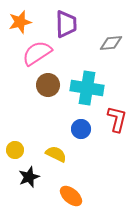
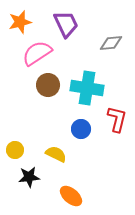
purple trapezoid: rotated 24 degrees counterclockwise
black star: rotated 15 degrees clockwise
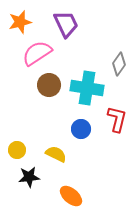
gray diamond: moved 8 px right, 21 px down; rotated 50 degrees counterclockwise
brown circle: moved 1 px right
yellow circle: moved 2 px right
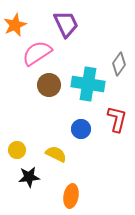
orange star: moved 5 px left, 3 px down; rotated 10 degrees counterclockwise
cyan cross: moved 1 px right, 4 px up
orange ellipse: rotated 60 degrees clockwise
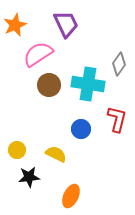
pink semicircle: moved 1 px right, 1 px down
orange ellipse: rotated 15 degrees clockwise
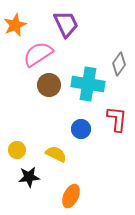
red L-shape: rotated 8 degrees counterclockwise
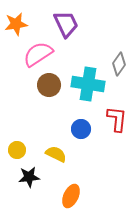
orange star: moved 1 px right, 1 px up; rotated 15 degrees clockwise
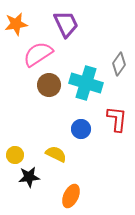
cyan cross: moved 2 px left, 1 px up; rotated 8 degrees clockwise
yellow circle: moved 2 px left, 5 px down
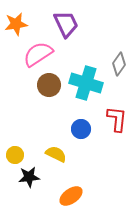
orange ellipse: rotated 30 degrees clockwise
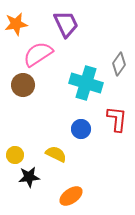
brown circle: moved 26 px left
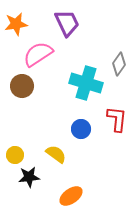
purple trapezoid: moved 1 px right, 1 px up
brown circle: moved 1 px left, 1 px down
yellow semicircle: rotated 10 degrees clockwise
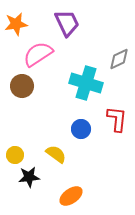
gray diamond: moved 5 px up; rotated 30 degrees clockwise
